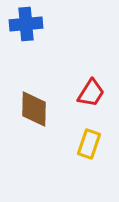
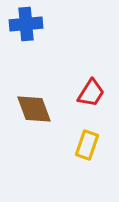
brown diamond: rotated 21 degrees counterclockwise
yellow rectangle: moved 2 px left, 1 px down
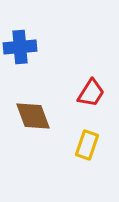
blue cross: moved 6 px left, 23 px down
brown diamond: moved 1 px left, 7 px down
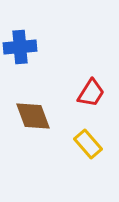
yellow rectangle: moved 1 px right, 1 px up; rotated 60 degrees counterclockwise
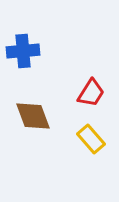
blue cross: moved 3 px right, 4 px down
yellow rectangle: moved 3 px right, 5 px up
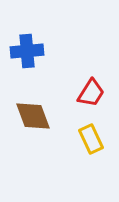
blue cross: moved 4 px right
yellow rectangle: rotated 16 degrees clockwise
